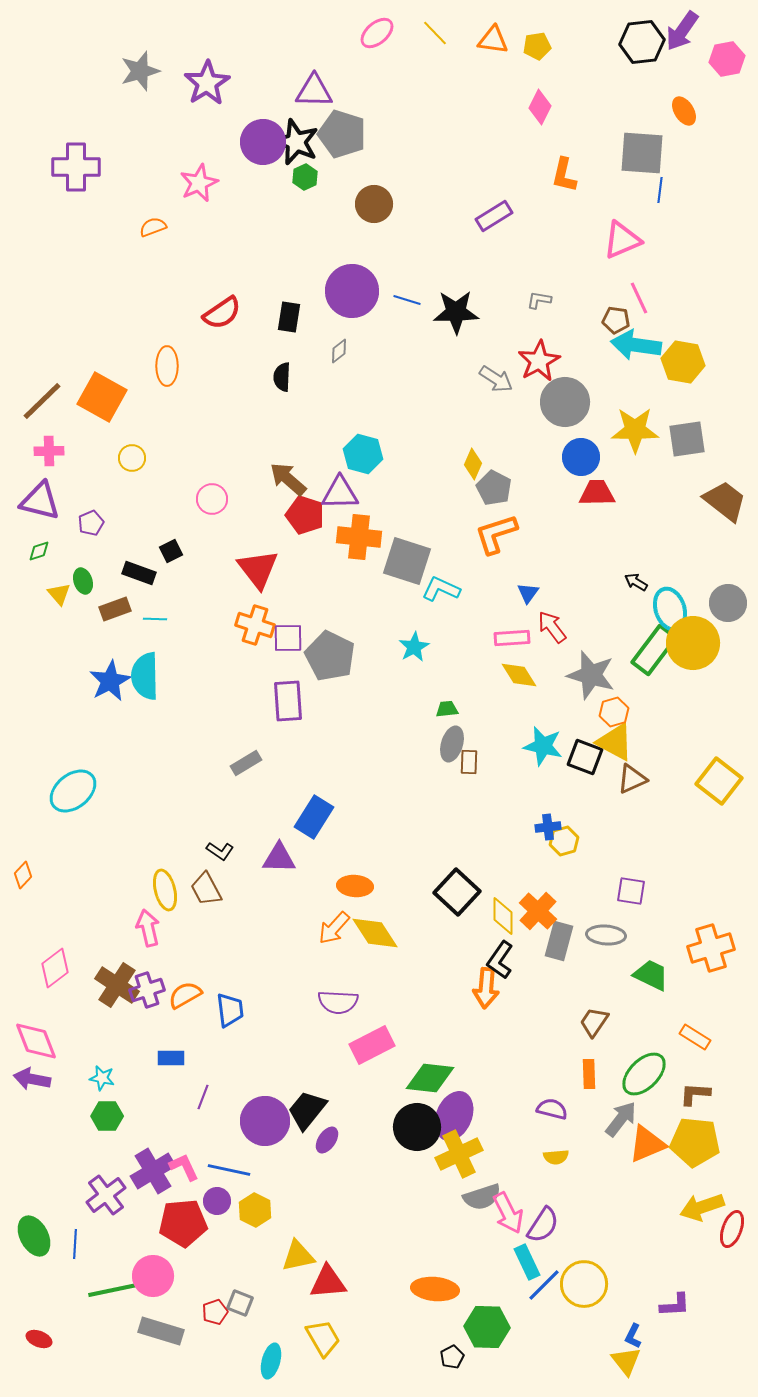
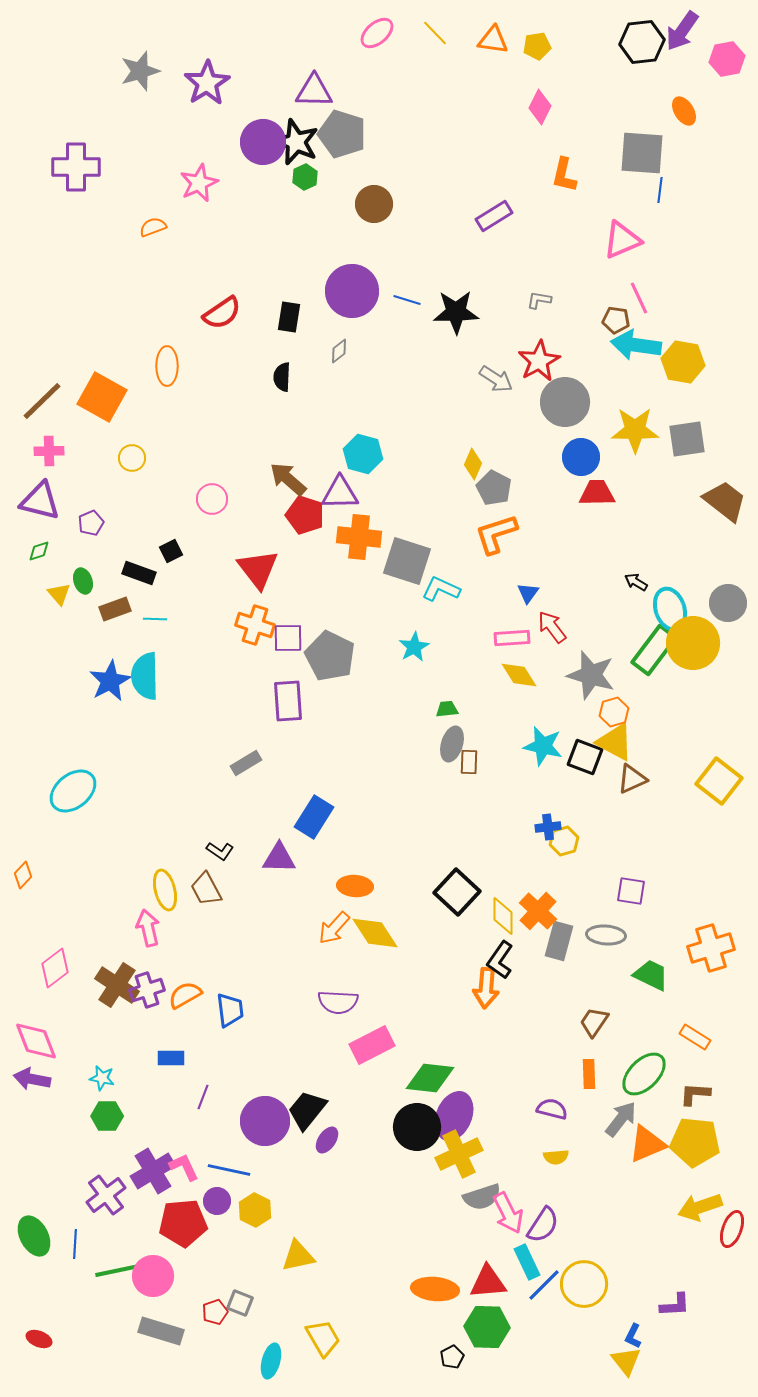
yellow arrow at (702, 1207): moved 2 px left
red triangle at (328, 1282): moved 160 px right
green line at (113, 1290): moved 7 px right, 20 px up
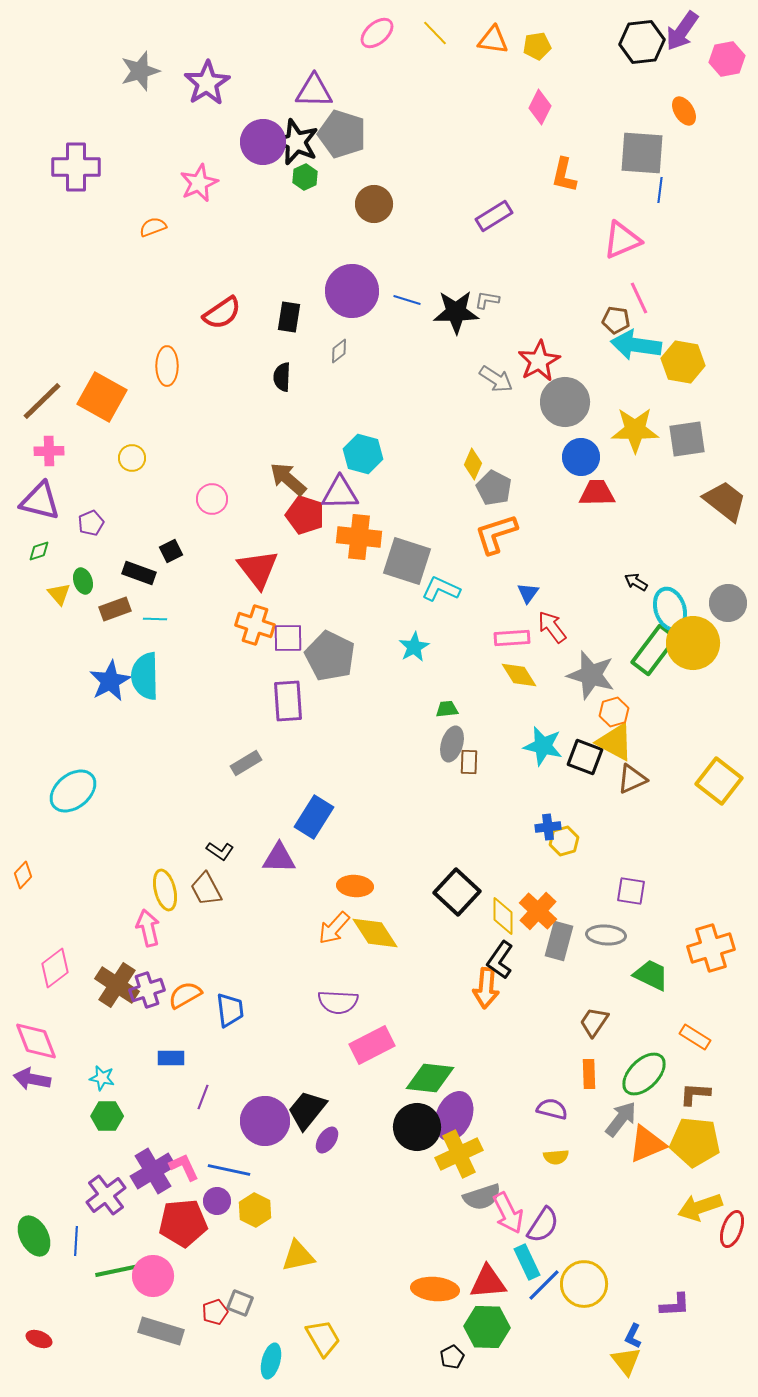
gray L-shape at (539, 300): moved 52 px left
blue line at (75, 1244): moved 1 px right, 3 px up
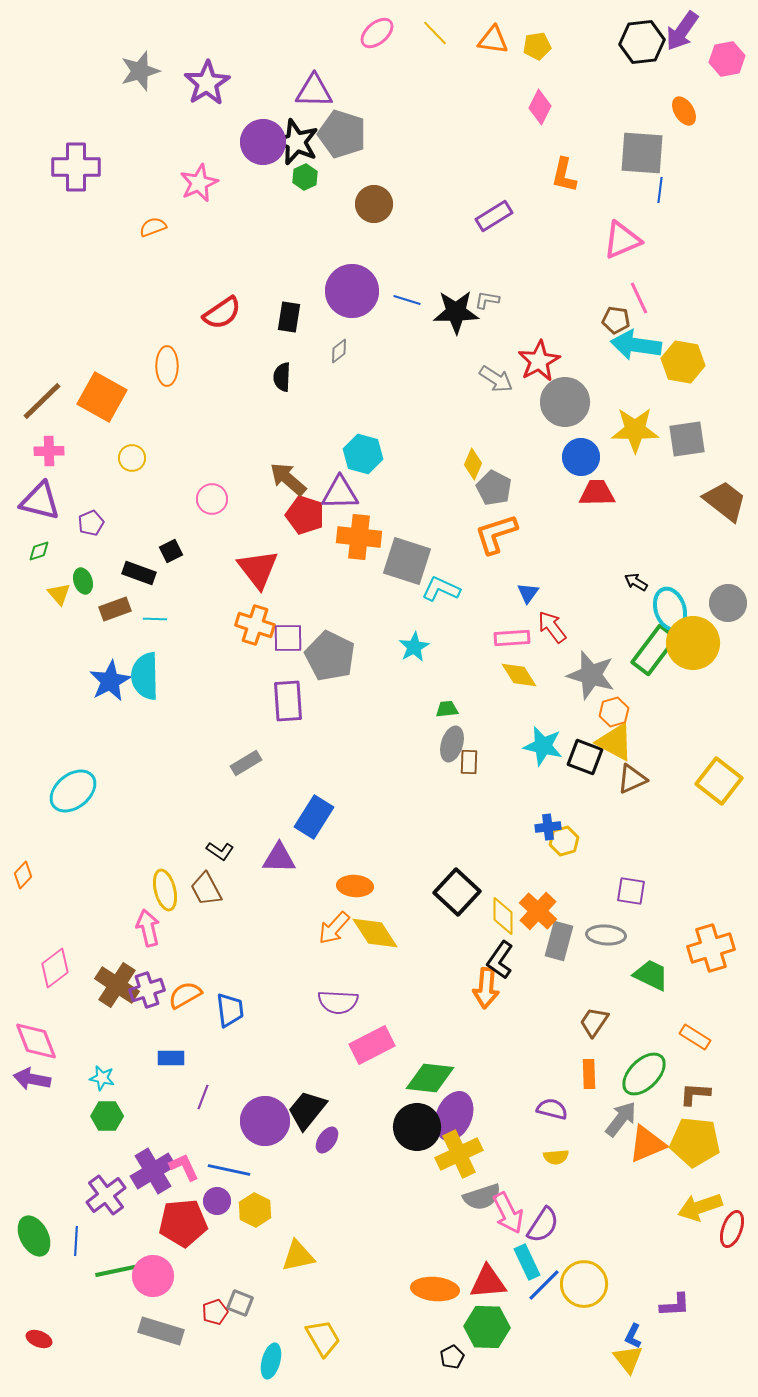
yellow triangle at (626, 1361): moved 2 px right, 2 px up
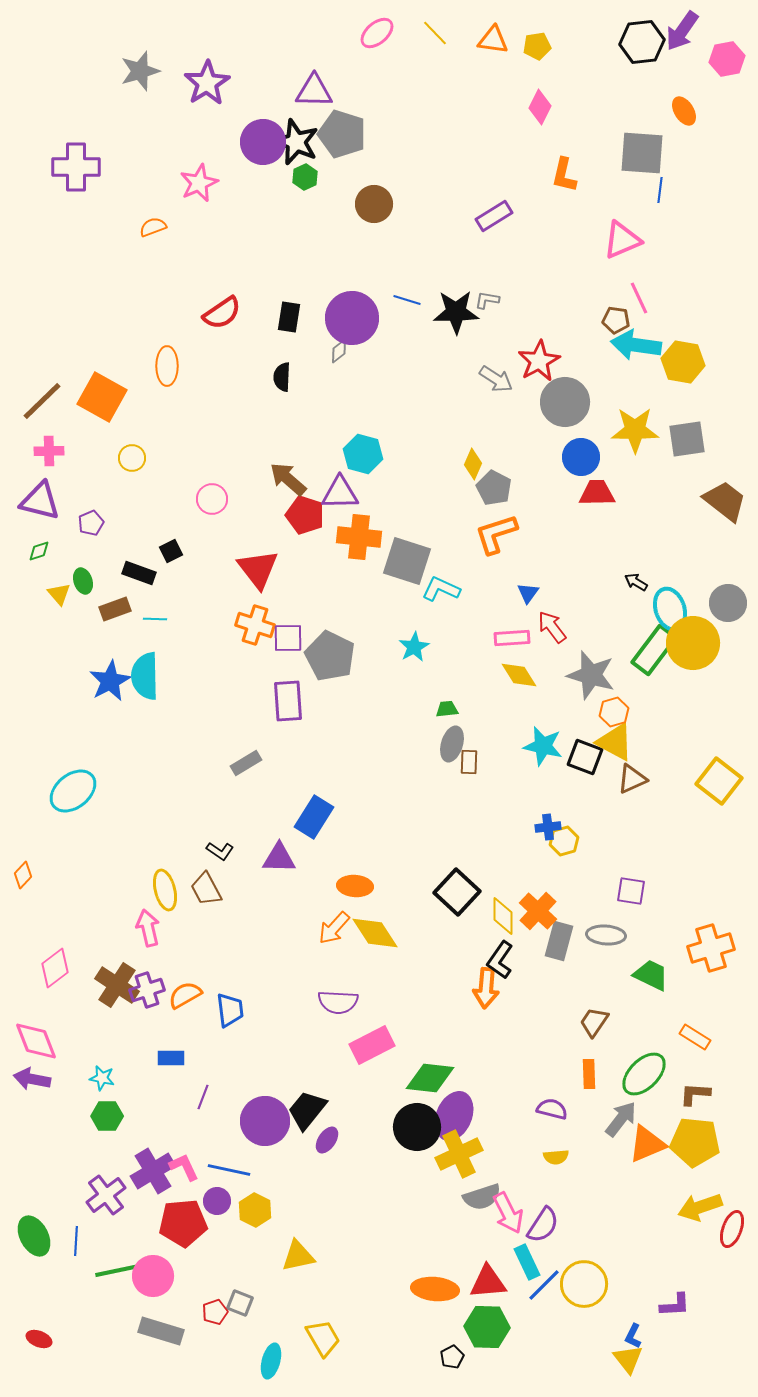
purple circle at (352, 291): moved 27 px down
